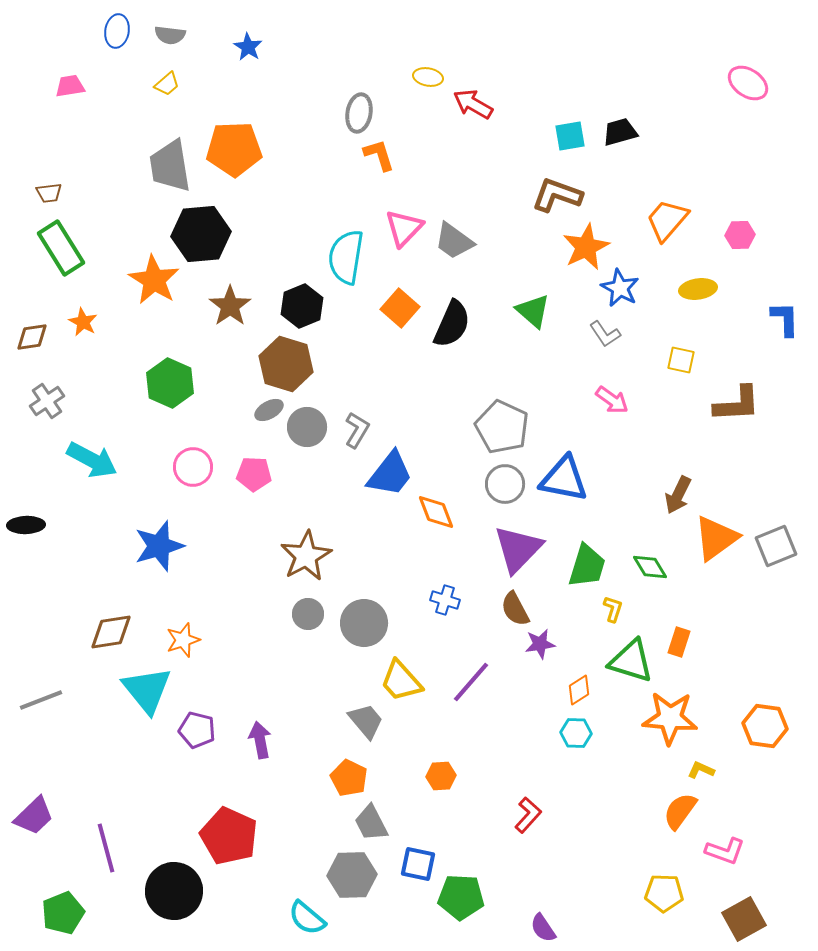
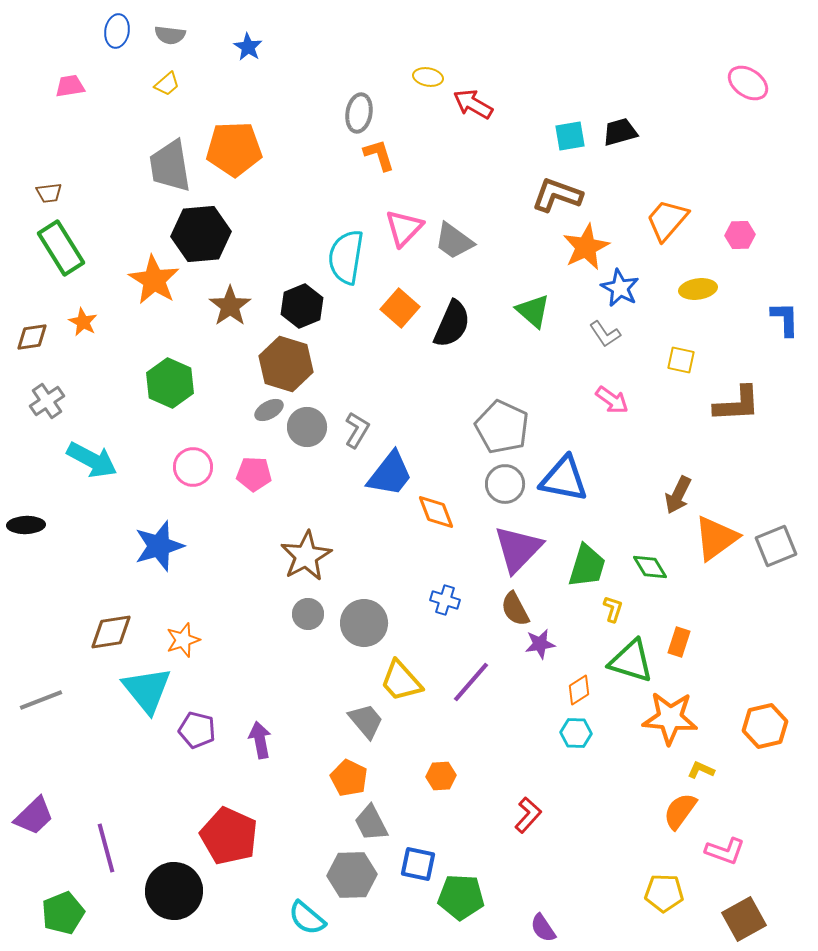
orange hexagon at (765, 726): rotated 21 degrees counterclockwise
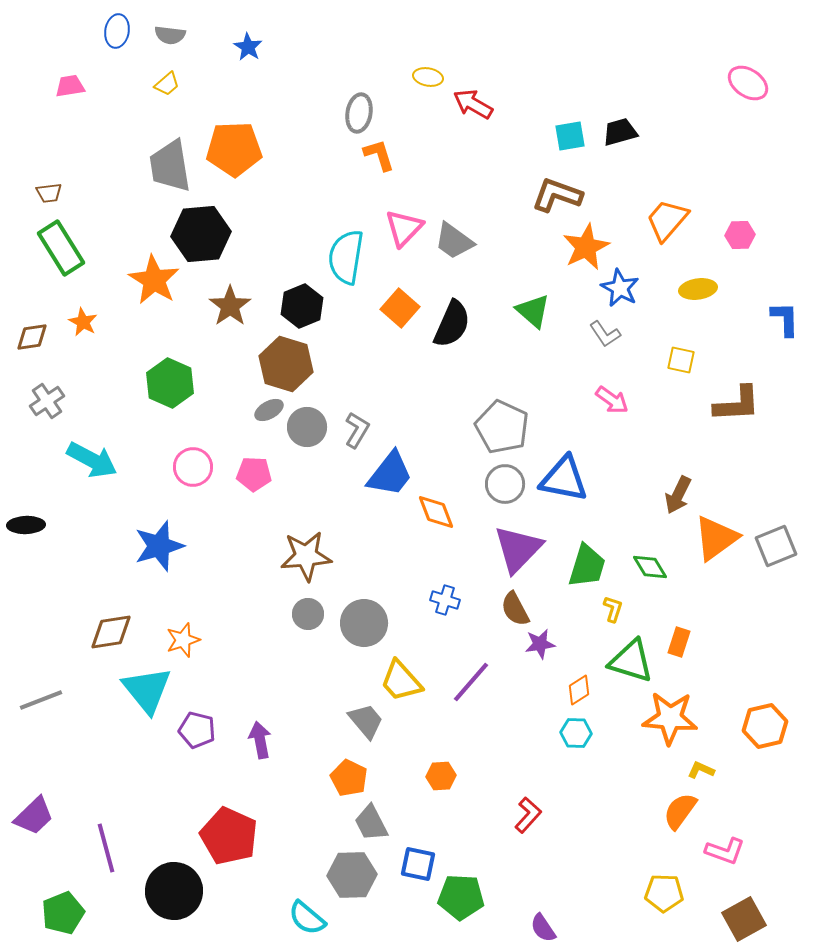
brown star at (306, 556): rotated 24 degrees clockwise
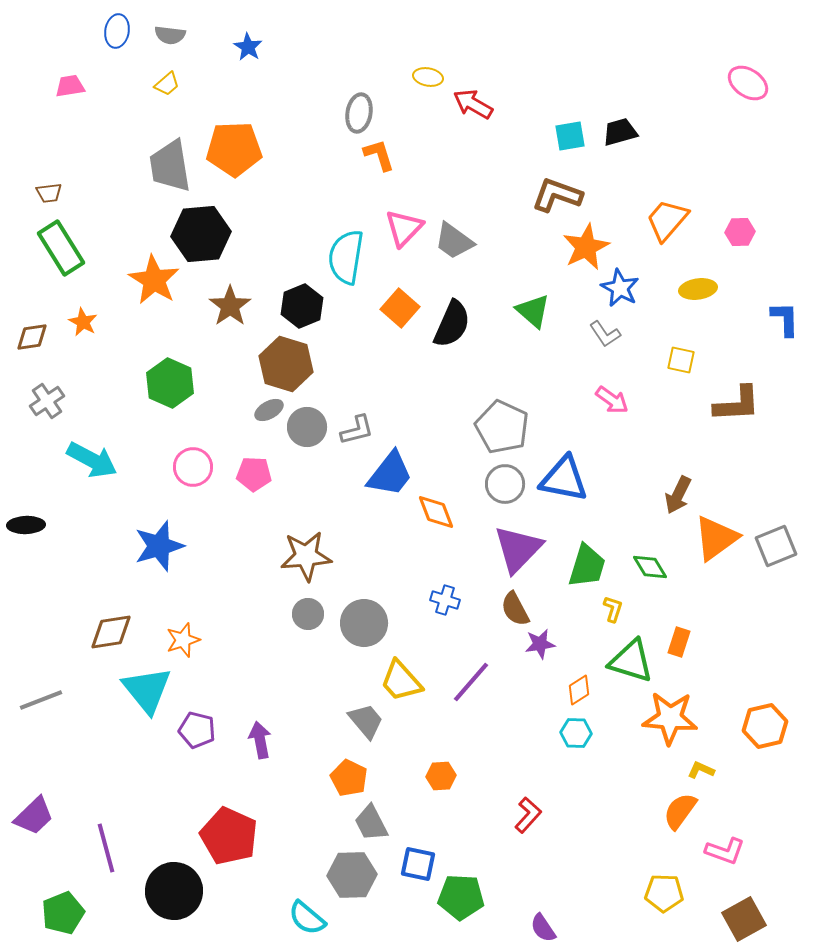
pink hexagon at (740, 235): moved 3 px up
gray L-shape at (357, 430): rotated 45 degrees clockwise
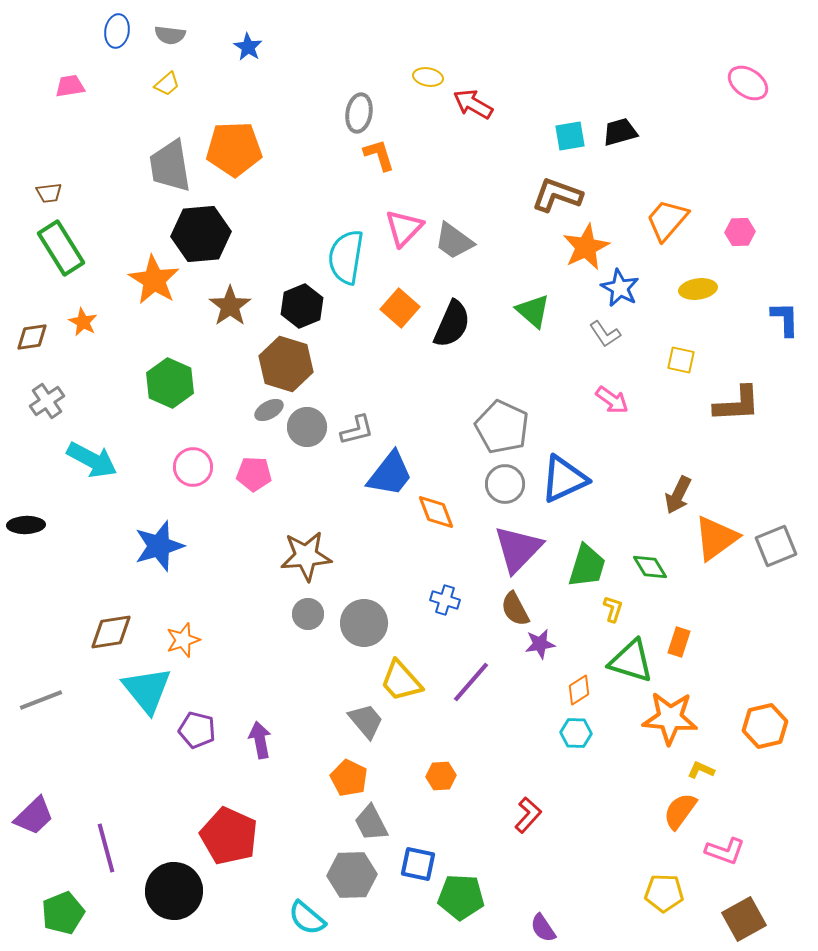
blue triangle at (564, 479): rotated 36 degrees counterclockwise
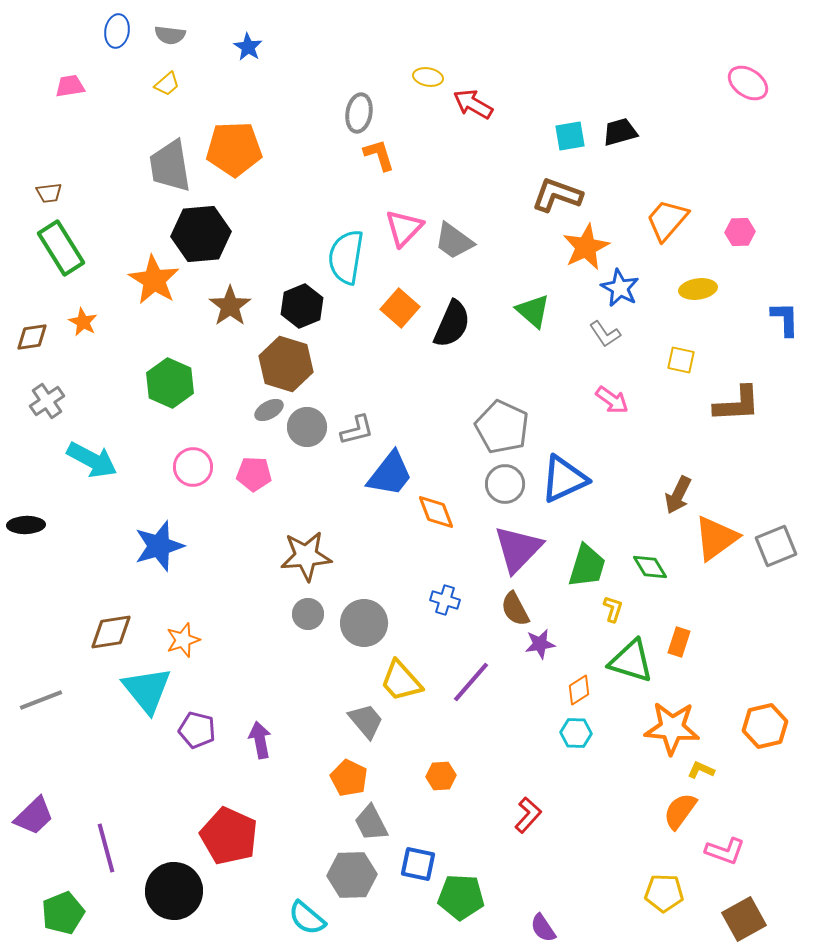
orange star at (670, 718): moved 2 px right, 10 px down
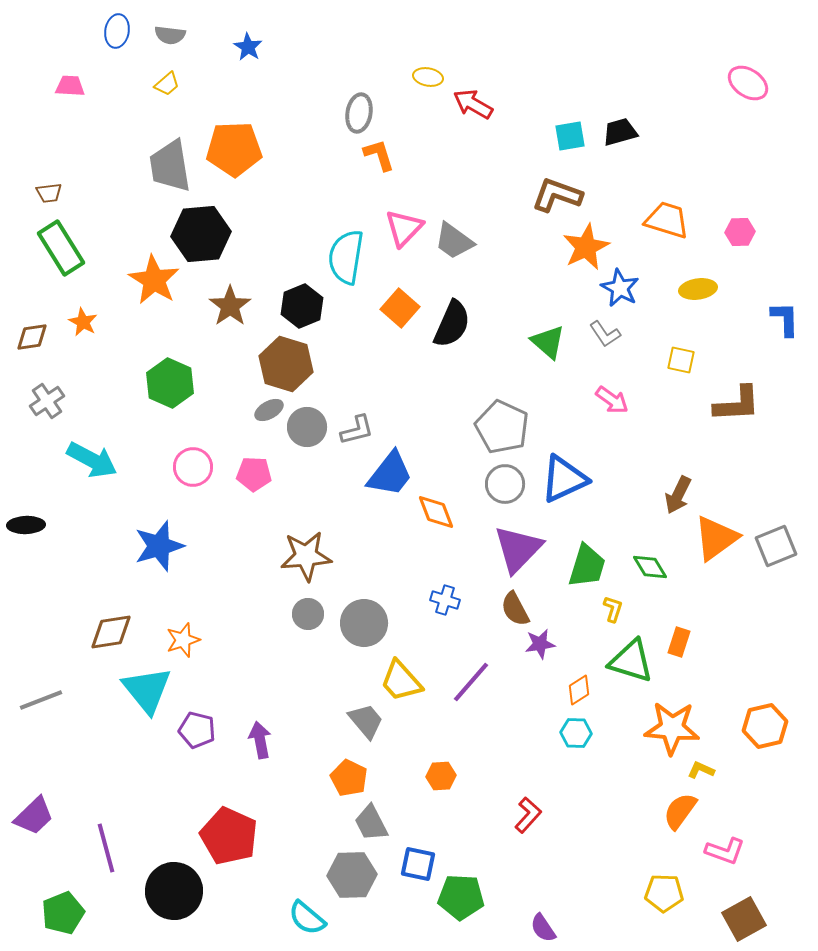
pink trapezoid at (70, 86): rotated 12 degrees clockwise
orange trapezoid at (667, 220): rotated 66 degrees clockwise
green triangle at (533, 311): moved 15 px right, 31 px down
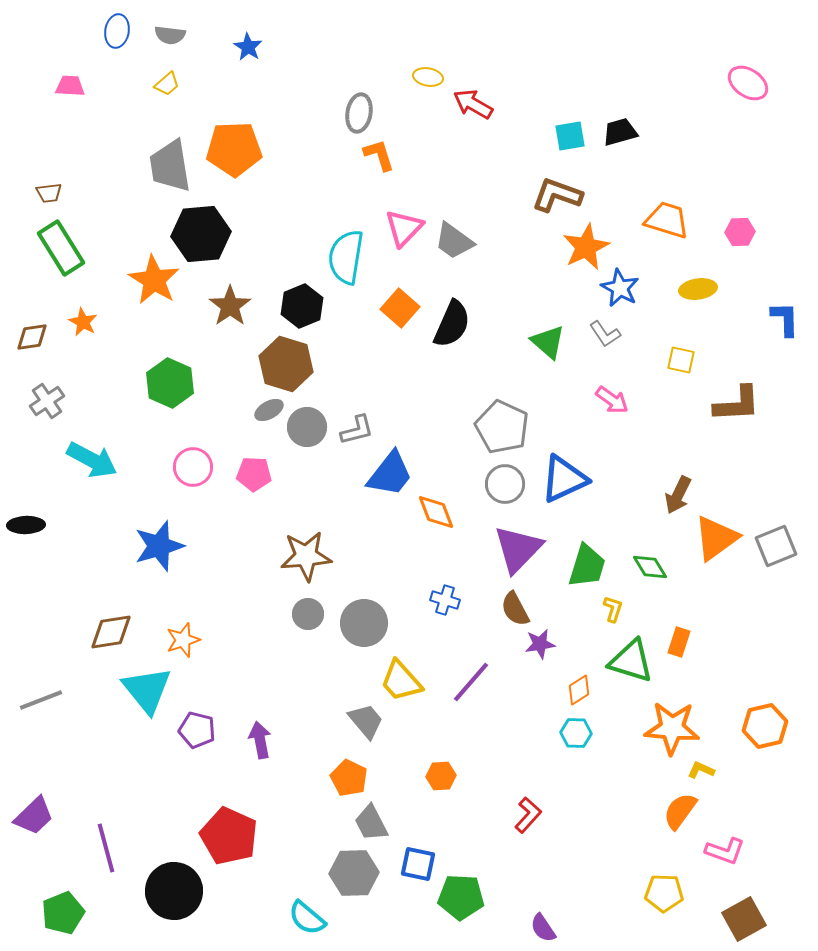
gray hexagon at (352, 875): moved 2 px right, 2 px up
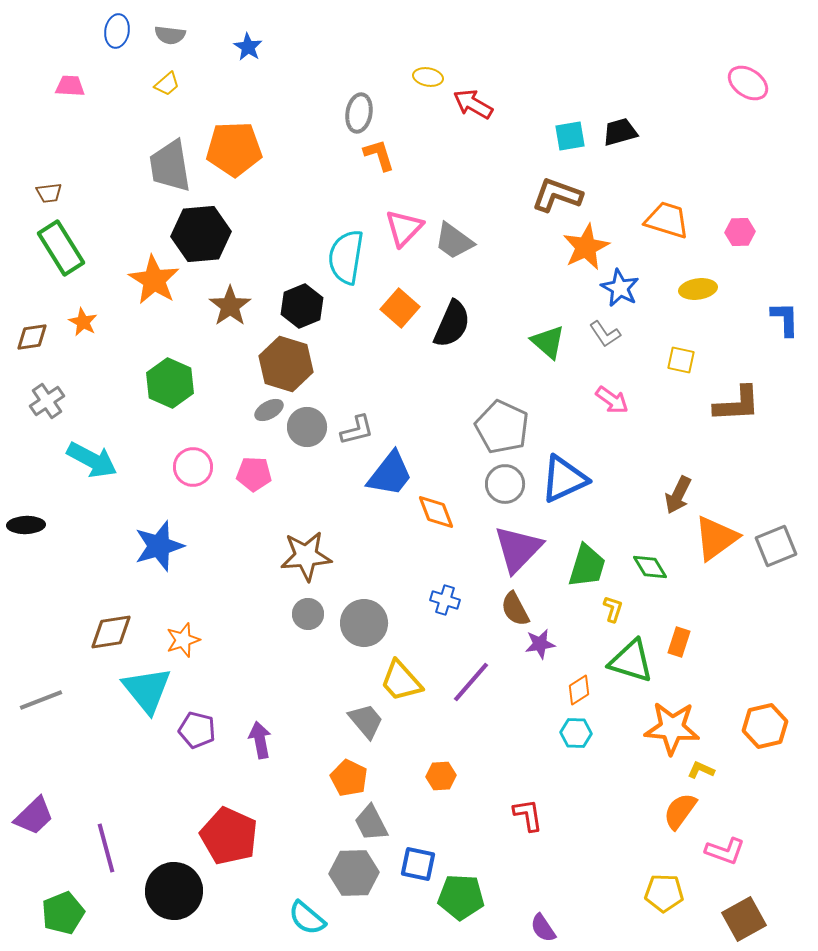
red L-shape at (528, 815): rotated 51 degrees counterclockwise
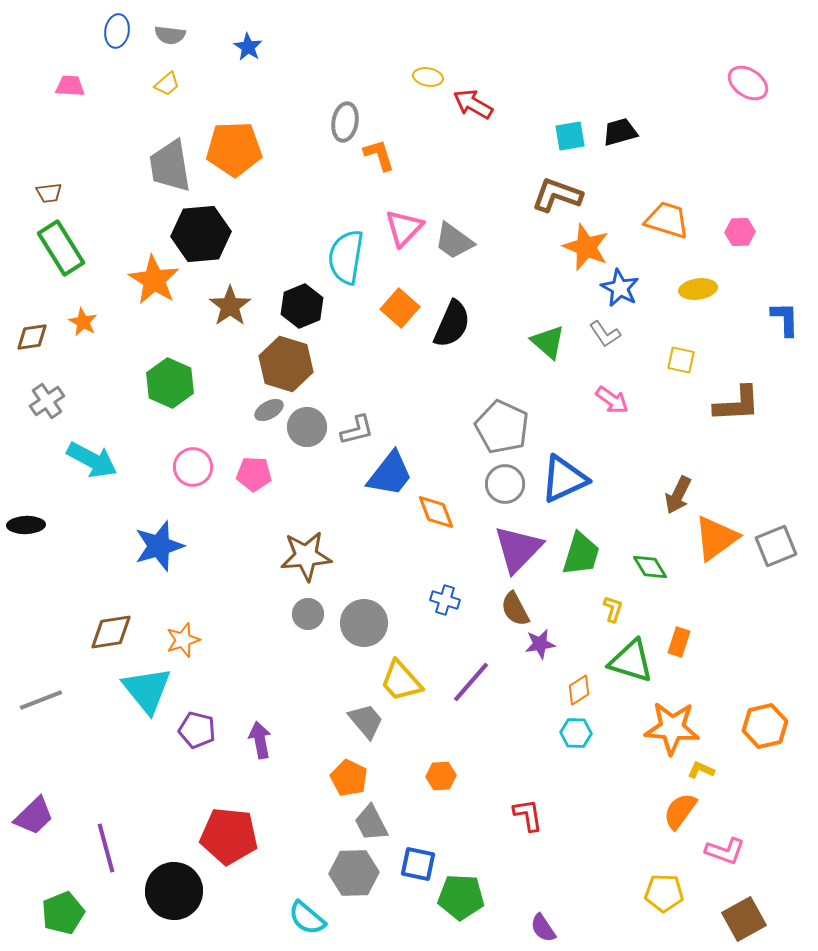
gray ellipse at (359, 113): moved 14 px left, 9 px down
orange star at (586, 247): rotated 24 degrees counterclockwise
green trapezoid at (587, 566): moved 6 px left, 12 px up
red pentagon at (229, 836): rotated 18 degrees counterclockwise
